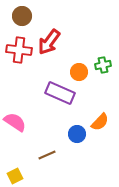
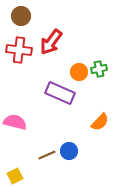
brown circle: moved 1 px left
red arrow: moved 2 px right
green cross: moved 4 px left, 4 px down
pink semicircle: rotated 20 degrees counterclockwise
blue circle: moved 8 px left, 17 px down
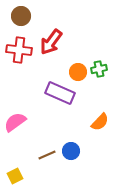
orange circle: moved 1 px left
pink semicircle: rotated 50 degrees counterclockwise
blue circle: moved 2 px right
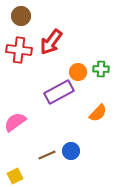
green cross: moved 2 px right; rotated 14 degrees clockwise
purple rectangle: moved 1 px left, 1 px up; rotated 52 degrees counterclockwise
orange semicircle: moved 2 px left, 9 px up
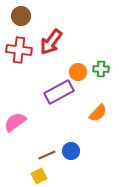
yellow square: moved 24 px right
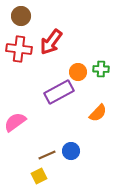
red cross: moved 1 px up
